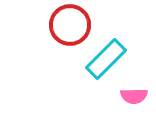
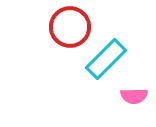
red circle: moved 2 px down
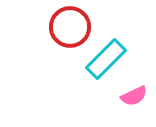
pink semicircle: rotated 24 degrees counterclockwise
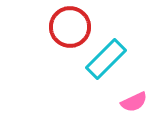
pink semicircle: moved 6 px down
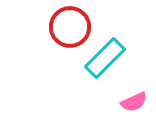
cyan rectangle: moved 1 px left, 1 px up
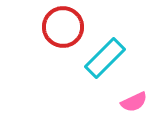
red circle: moved 7 px left
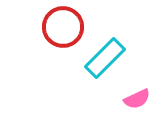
pink semicircle: moved 3 px right, 3 px up
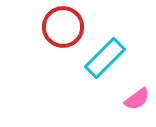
pink semicircle: rotated 12 degrees counterclockwise
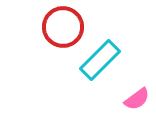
cyan rectangle: moved 5 px left, 2 px down
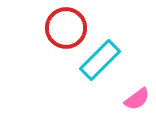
red circle: moved 3 px right, 1 px down
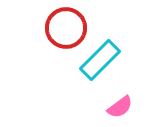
pink semicircle: moved 17 px left, 8 px down
